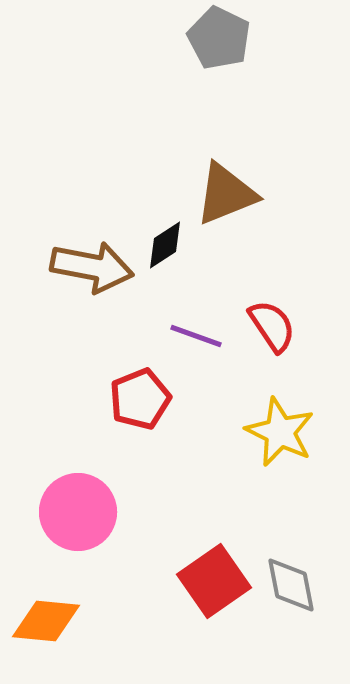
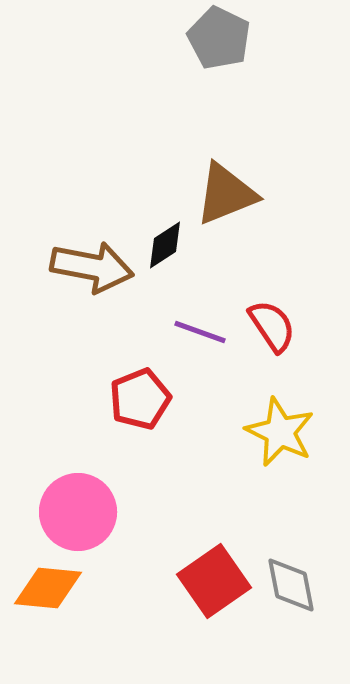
purple line: moved 4 px right, 4 px up
orange diamond: moved 2 px right, 33 px up
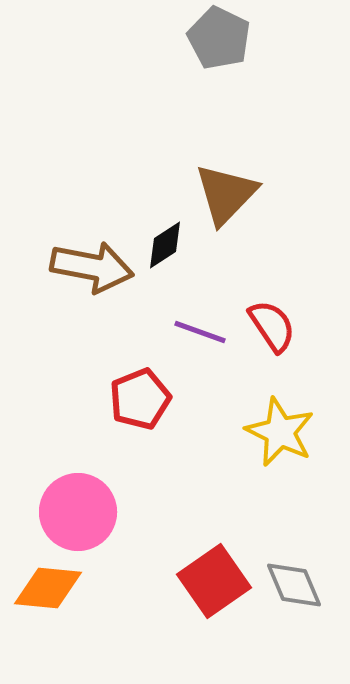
brown triangle: rotated 24 degrees counterclockwise
gray diamond: moved 3 px right; rotated 12 degrees counterclockwise
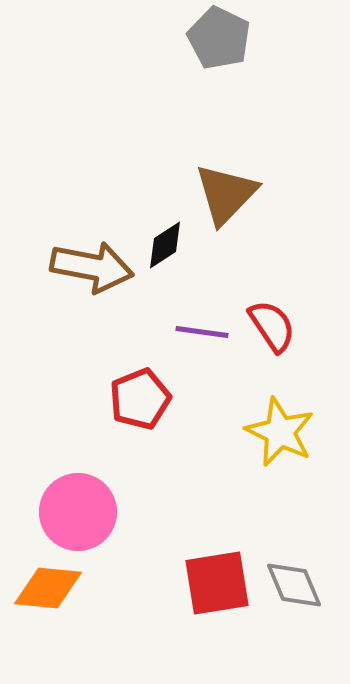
purple line: moved 2 px right; rotated 12 degrees counterclockwise
red square: moved 3 px right, 2 px down; rotated 26 degrees clockwise
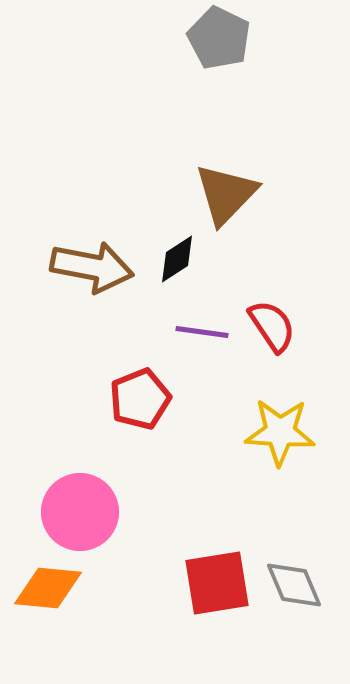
black diamond: moved 12 px right, 14 px down
yellow star: rotated 22 degrees counterclockwise
pink circle: moved 2 px right
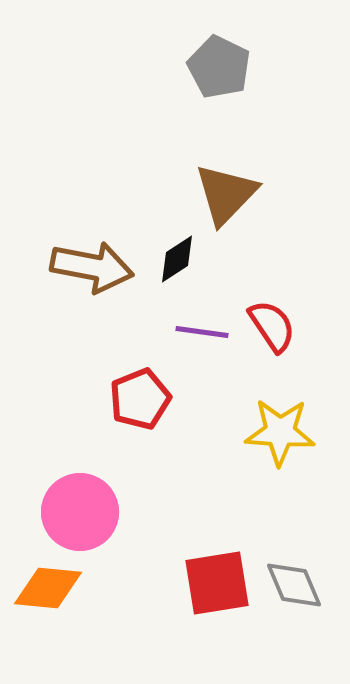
gray pentagon: moved 29 px down
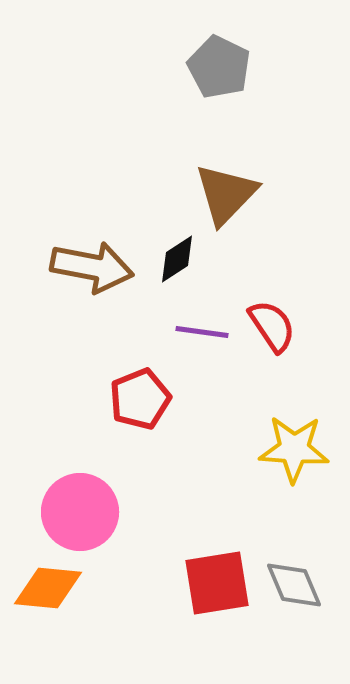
yellow star: moved 14 px right, 17 px down
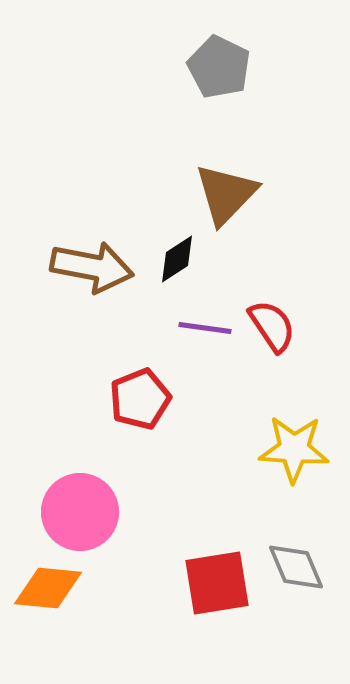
purple line: moved 3 px right, 4 px up
gray diamond: moved 2 px right, 18 px up
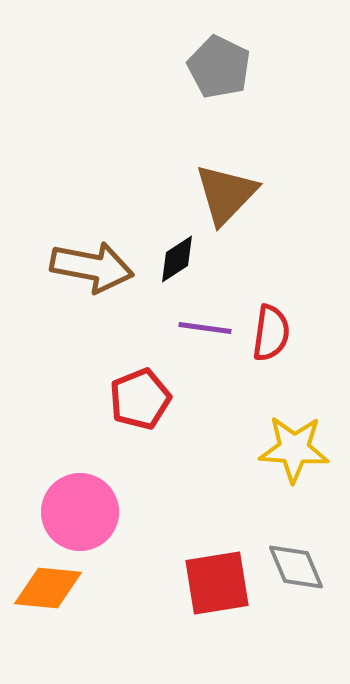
red semicircle: moved 1 px left, 7 px down; rotated 42 degrees clockwise
